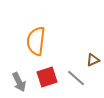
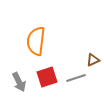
gray line: rotated 60 degrees counterclockwise
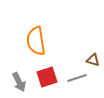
orange semicircle: rotated 16 degrees counterclockwise
brown triangle: rotated 40 degrees clockwise
gray line: moved 1 px right
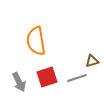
brown triangle: moved 1 px left, 1 px down; rotated 32 degrees counterclockwise
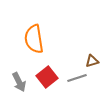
orange semicircle: moved 2 px left, 2 px up
red square: rotated 20 degrees counterclockwise
